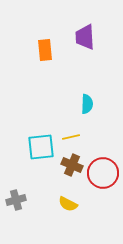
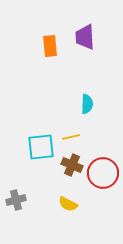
orange rectangle: moved 5 px right, 4 px up
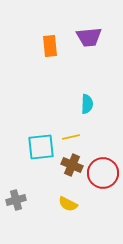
purple trapezoid: moved 4 px right; rotated 92 degrees counterclockwise
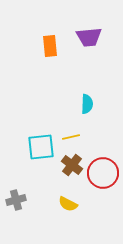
brown cross: rotated 15 degrees clockwise
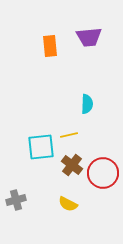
yellow line: moved 2 px left, 2 px up
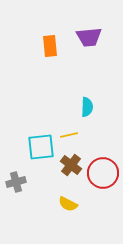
cyan semicircle: moved 3 px down
brown cross: moved 1 px left
gray cross: moved 18 px up
